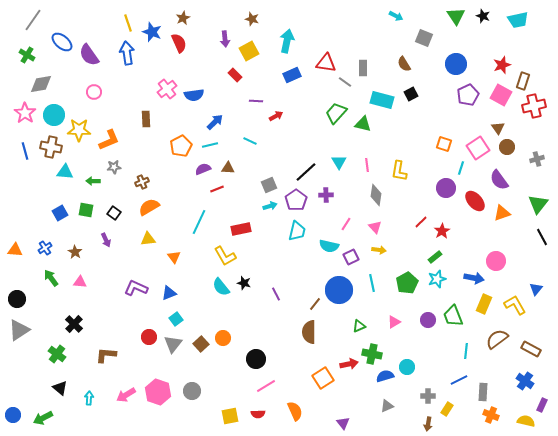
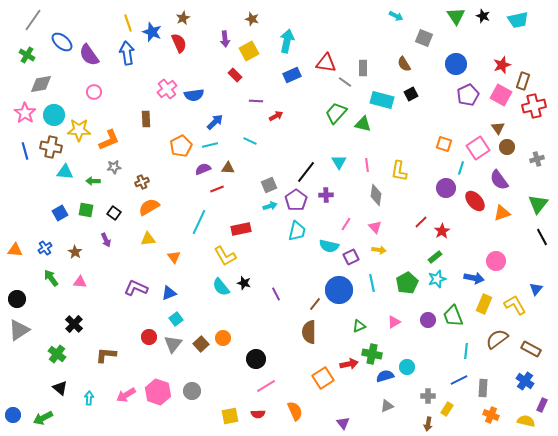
black line at (306, 172): rotated 10 degrees counterclockwise
gray rectangle at (483, 392): moved 4 px up
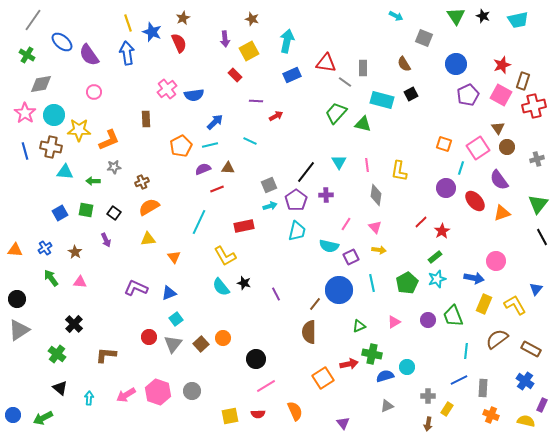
red rectangle at (241, 229): moved 3 px right, 3 px up
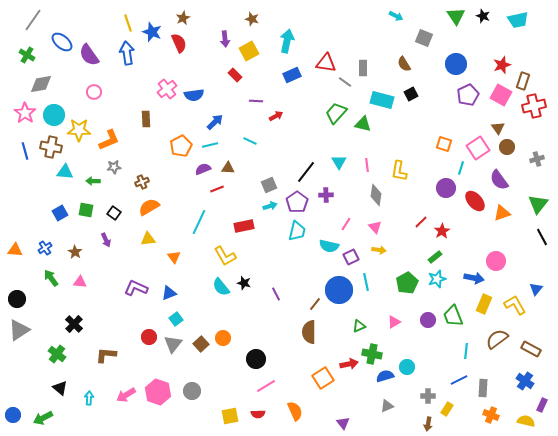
purple pentagon at (296, 200): moved 1 px right, 2 px down
cyan line at (372, 283): moved 6 px left, 1 px up
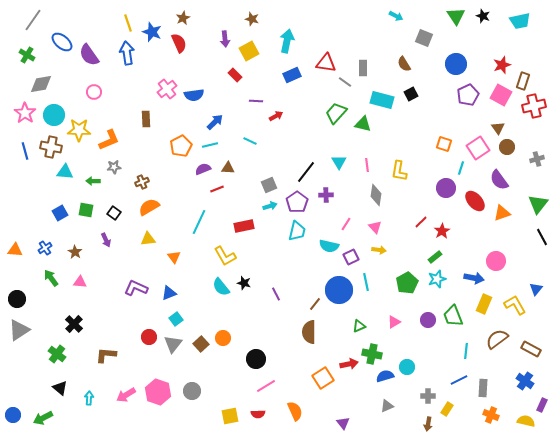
cyan trapezoid at (518, 20): moved 2 px right, 1 px down
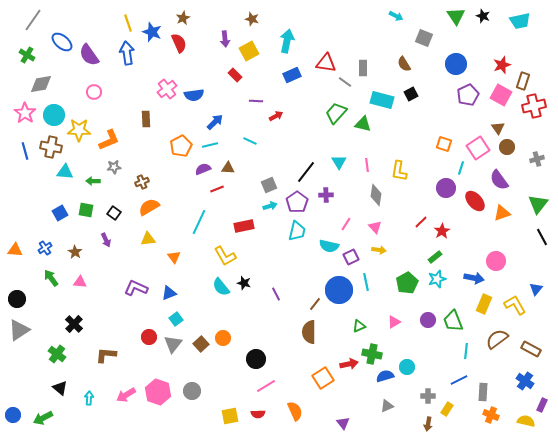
green trapezoid at (453, 316): moved 5 px down
gray rectangle at (483, 388): moved 4 px down
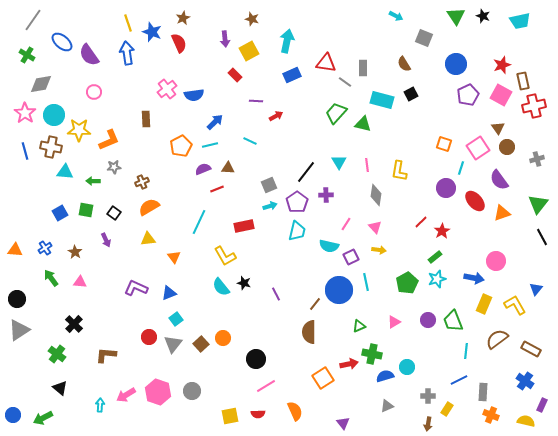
brown rectangle at (523, 81): rotated 30 degrees counterclockwise
cyan arrow at (89, 398): moved 11 px right, 7 px down
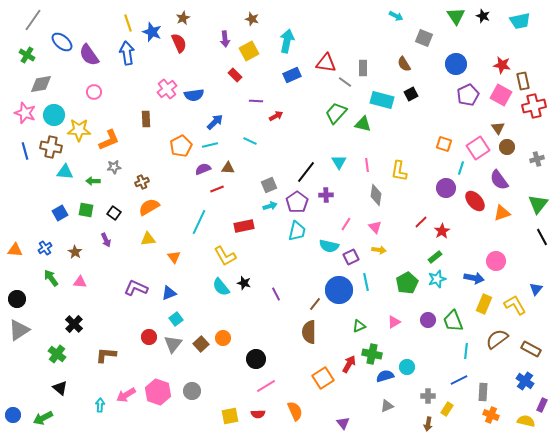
red star at (502, 65): rotated 30 degrees clockwise
pink star at (25, 113): rotated 15 degrees counterclockwise
red arrow at (349, 364): rotated 48 degrees counterclockwise
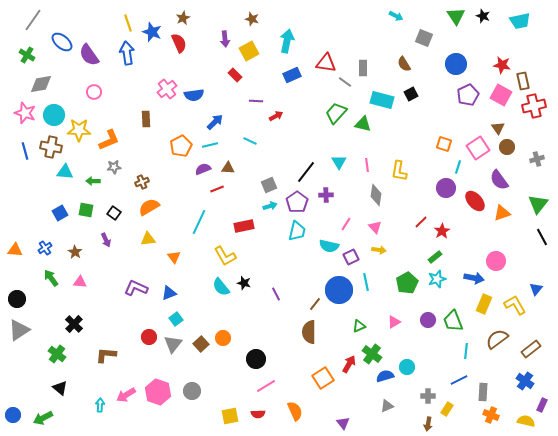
cyan line at (461, 168): moved 3 px left, 1 px up
brown rectangle at (531, 349): rotated 66 degrees counterclockwise
green cross at (372, 354): rotated 24 degrees clockwise
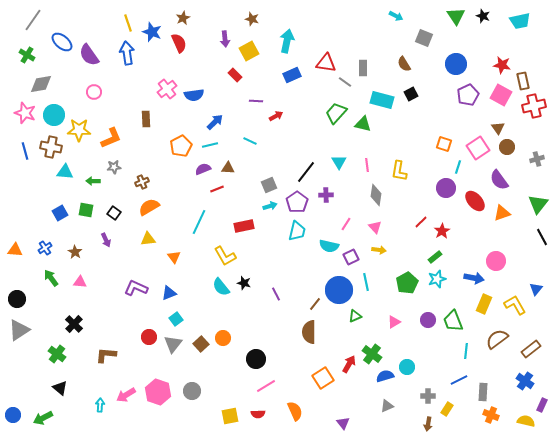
orange L-shape at (109, 140): moved 2 px right, 2 px up
green triangle at (359, 326): moved 4 px left, 10 px up
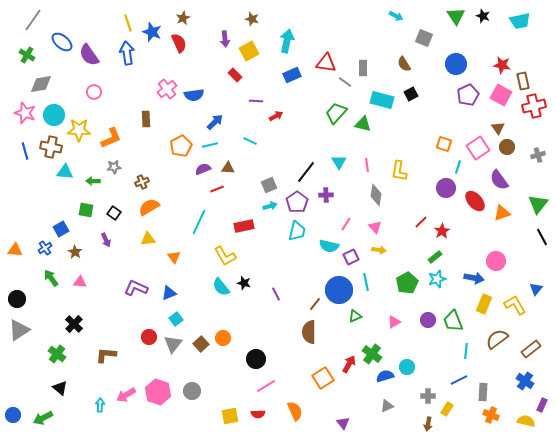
gray cross at (537, 159): moved 1 px right, 4 px up
blue square at (60, 213): moved 1 px right, 16 px down
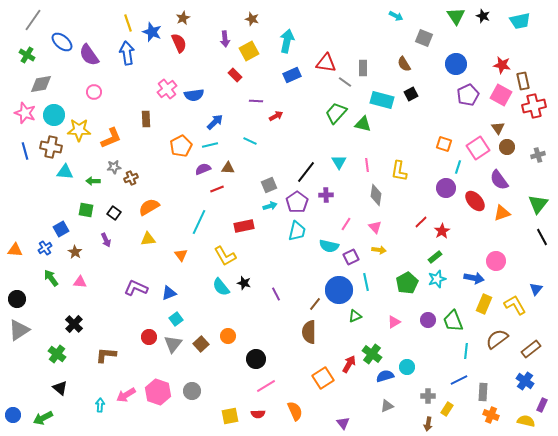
brown cross at (142, 182): moved 11 px left, 4 px up
orange triangle at (174, 257): moved 7 px right, 2 px up
orange circle at (223, 338): moved 5 px right, 2 px up
